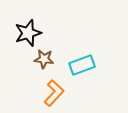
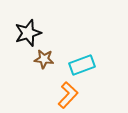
orange L-shape: moved 14 px right, 2 px down
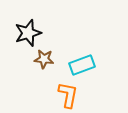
orange L-shape: rotated 32 degrees counterclockwise
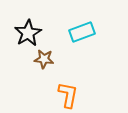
black star: rotated 12 degrees counterclockwise
cyan rectangle: moved 33 px up
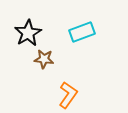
orange L-shape: rotated 24 degrees clockwise
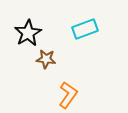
cyan rectangle: moved 3 px right, 3 px up
brown star: moved 2 px right
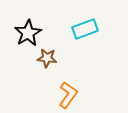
brown star: moved 1 px right, 1 px up
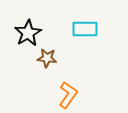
cyan rectangle: rotated 20 degrees clockwise
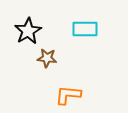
black star: moved 2 px up
orange L-shape: rotated 120 degrees counterclockwise
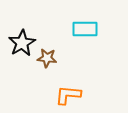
black star: moved 6 px left, 12 px down
